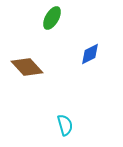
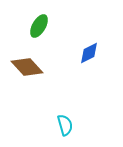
green ellipse: moved 13 px left, 8 px down
blue diamond: moved 1 px left, 1 px up
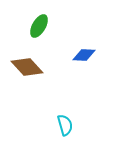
blue diamond: moved 5 px left, 2 px down; rotated 30 degrees clockwise
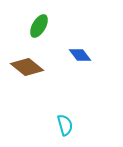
blue diamond: moved 4 px left; rotated 50 degrees clockwise
brown diamond: rotated 8 degrees counterclockwise
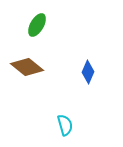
green ellipse: moved 2 px left, 1 px up
blue diamond: moved 8 px right, 17 px down; rotated 60 degrees clockwise
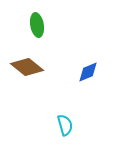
green ellipse: rotated 40 degrees counterclockwise
blue diamond: rotated 45 degrees clockwise
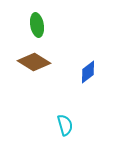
brown diamond: moved 7 px right, 5 px up; rotated 8 degrees counterclockwise
blue diamond: rotated 15 degrees counterclockwise
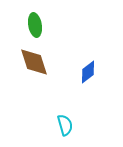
green ellipse: moved 2 px left
brown diamond: rotated 40 degrees clockwise
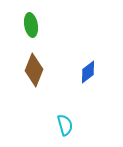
green ellipse: moved 4 px left
brown diamond: moved 8 px down; rotated 40 degrees clockwise
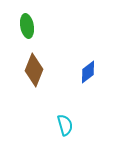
green ellipse: moved 4 px left, 1 px down
